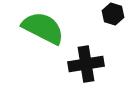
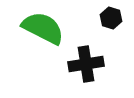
black hexagon: moved 2 px left, 4 px down
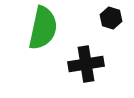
green semicircle: rotated 75 degrees clockwise
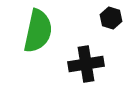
green semicircle: moved 5 px left, 3 px down
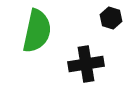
green semicircle: moved 1 px left
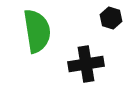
green semicircle: rotated 21 degrees counterclockwise
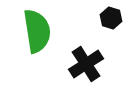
black cross: rotated 24 degrees counterclockwise
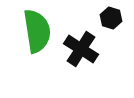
black cross: moved 5 px left, 15 px up; rotated 24 degrees counterclockwise
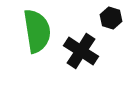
black cross: moved 2 px down
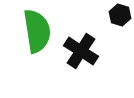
black hexagon: moved 9 px right, 3 px up
